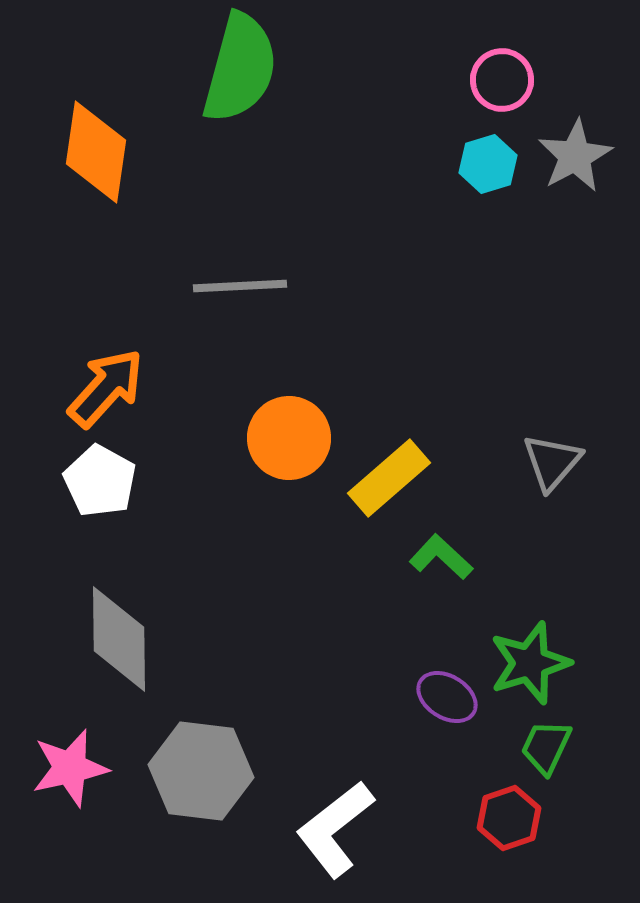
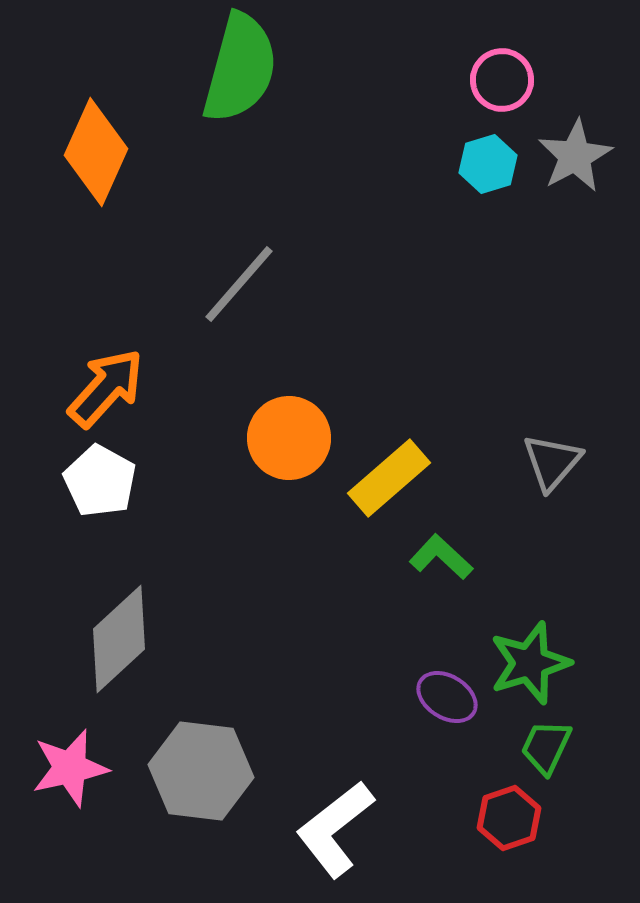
orange diamond: rotated 16 degrees clockwise
gray line: moved 1 px left, 2 px up; rotated 46 degrees counterclockwise
gray diamond: rotated 48 degrees clockwise
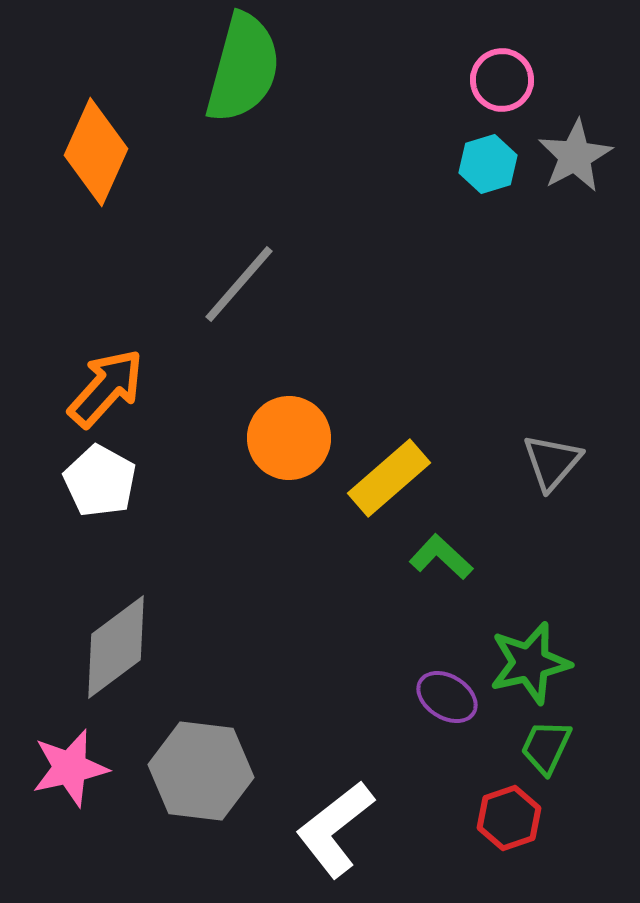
green semicircle: moved 3 px right
gray diamond: moved 3 px left, 8 px down; rotated 6 degrees clockwise
green star: rotated 4 degrees clockwise
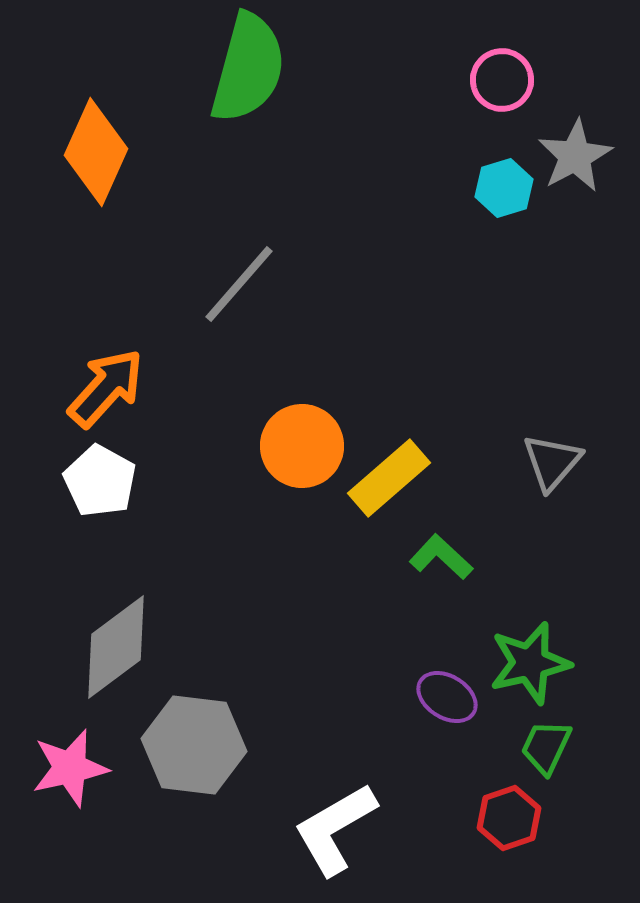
green semicircle: moved 5 px right
cyan hexagon: moved 16 px right, 24 px down
orange circle: moved 13 px right, 8 px down
gray hexagon: moved 7 px left, 26 px up
white L-shape: rotated 8 degrees clockwise
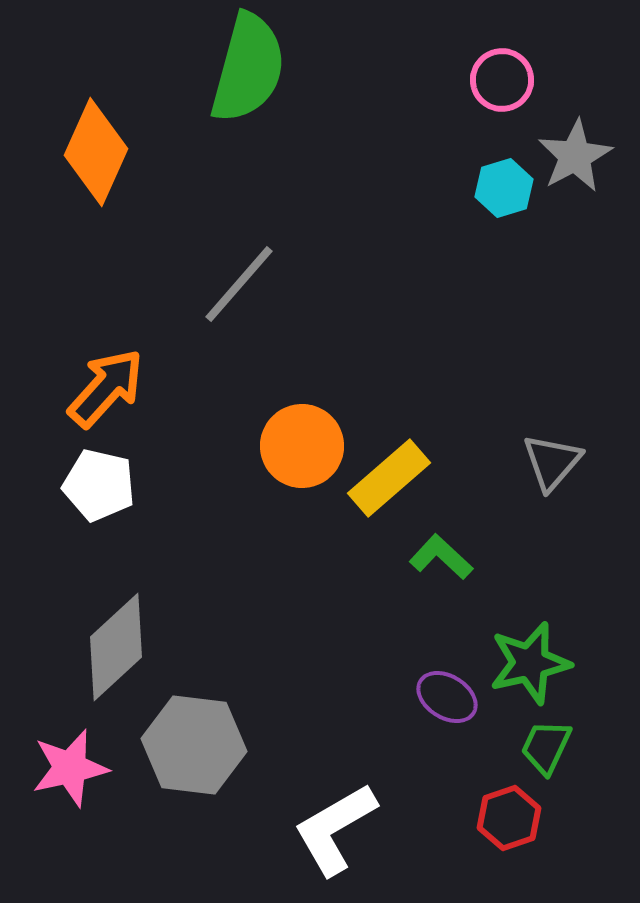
white pentagon: moved 1 px left, 4 px down; rotated 16 degrees counterclockwise
gray diamond: rotated 6 degrees counterclockwise
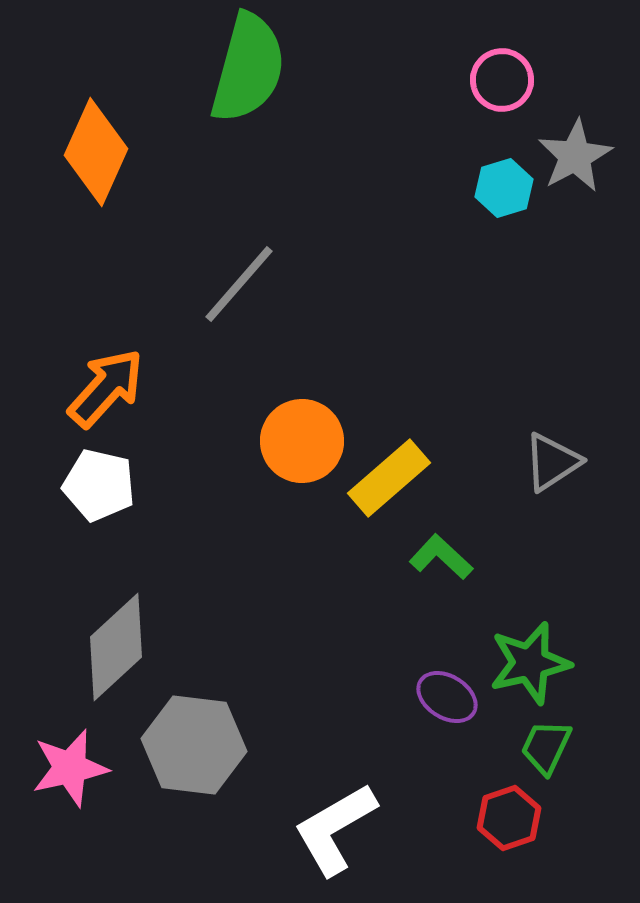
orange circle: moved 5 px up
gray triangle: rotated 16 degrees clockwise
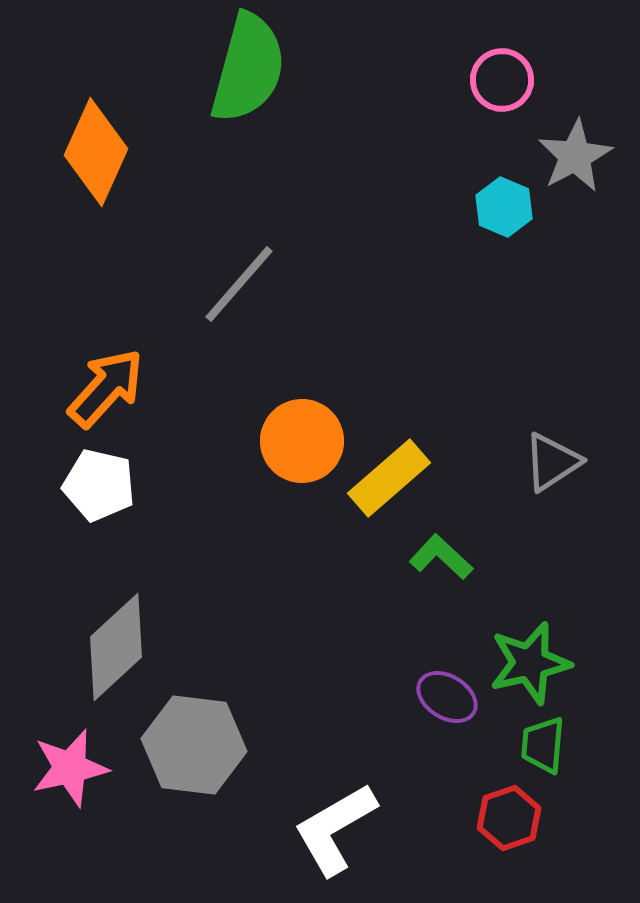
cyan hexagon: moved 19 px down; rotated 20 degrees counterclockwise
green trapezoid: moved 3 px left, 2 px up; rotated 20 degrees counterclockwise
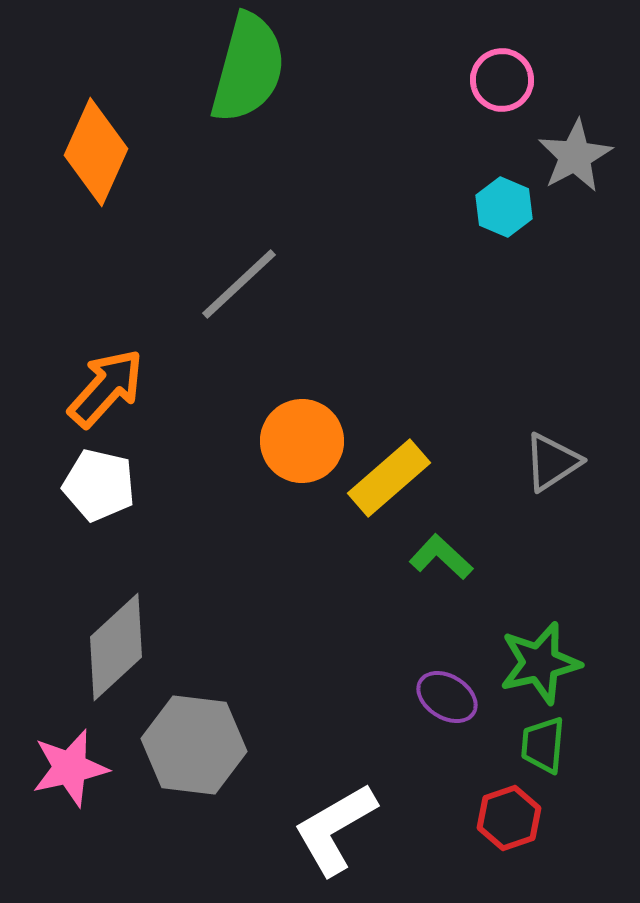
gray line: rotated 6 degrees clockwise
green star: moved 10 px right
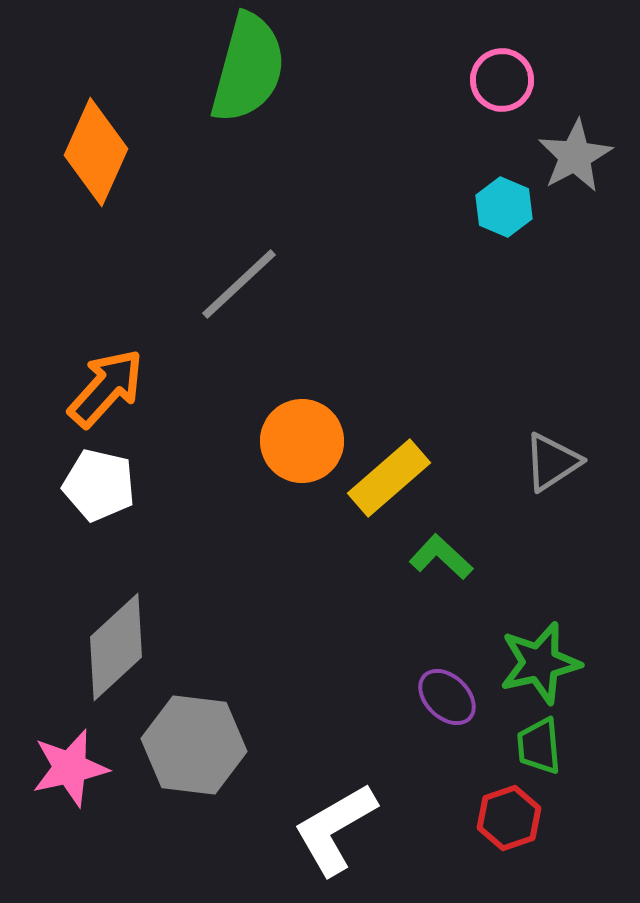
purple ellipse: rotated 12 degrees clockwise
green trapezoid: moved 4 px left, 1 px down; rotated 10 degrees counterclockwise
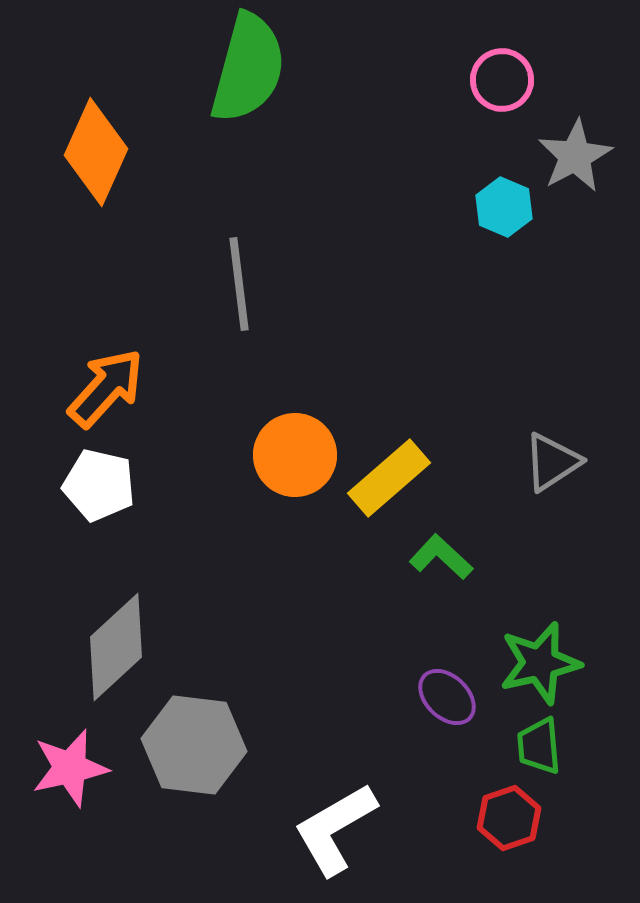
gray line: rotated 54 degrees counterclockwise
orange circle: moved 7 px left, 14 px down
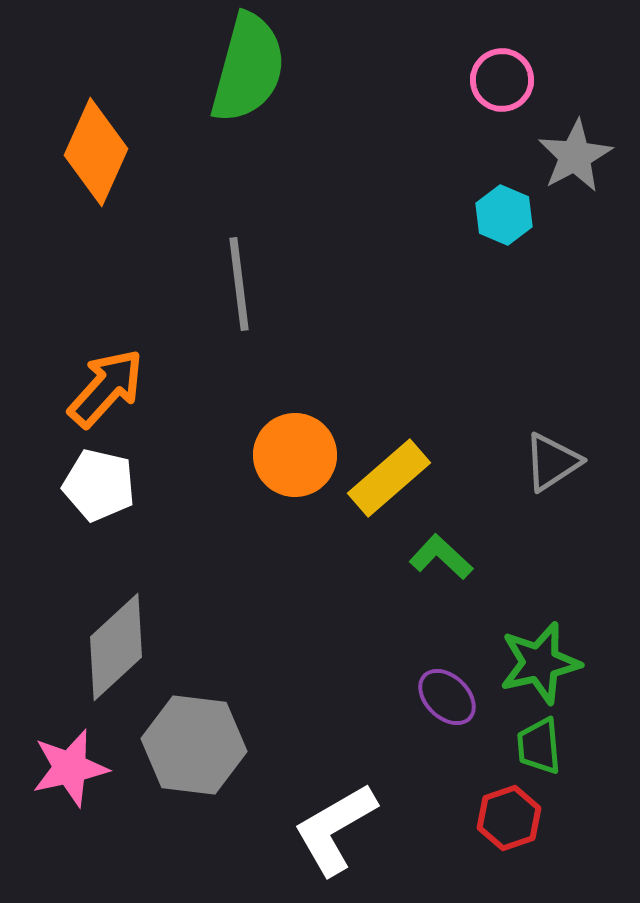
cyan hexagon: moved 8 px down
